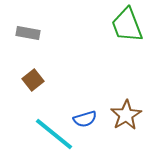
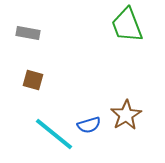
brown square: rotated 35 degrees counterclockwise
blue semicircle: moved 4 px right, 6 px down
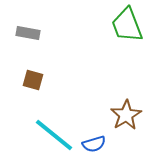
blue semicircle: moved 5 px right, 19 px down
cyan line: moved 1 px down
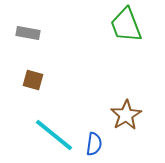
green trapezoid: moved 1 px left
blue semicircle: rotated 65 degrees counterclockwise
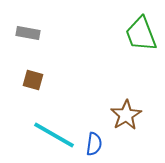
green trapezoid: moved 15 px right, 9 px down
cyan line: rotated 9 degrees counterclockwise
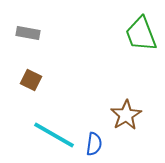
brown square: moved 2 px left; rotated 10 degrees clockwise
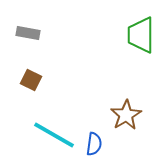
green trapezoid: moved 1 px down; rotated 21 degrees clockwise
